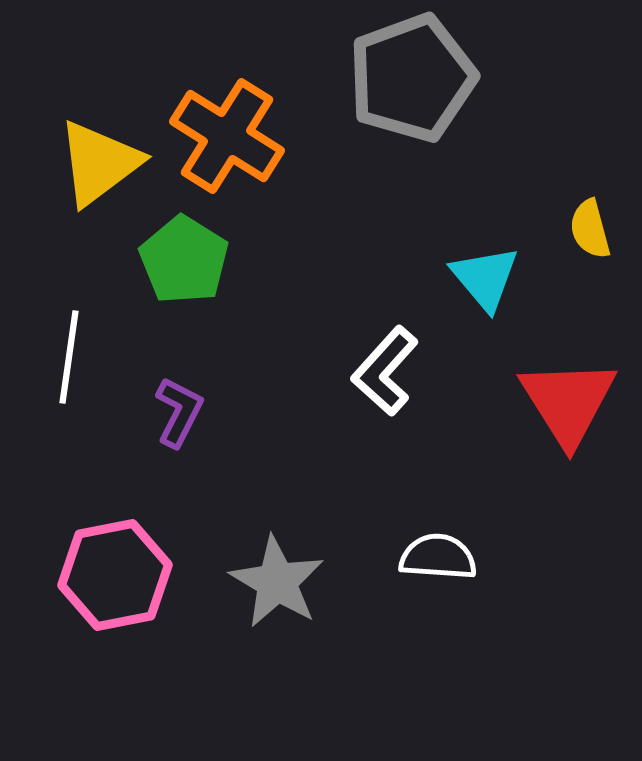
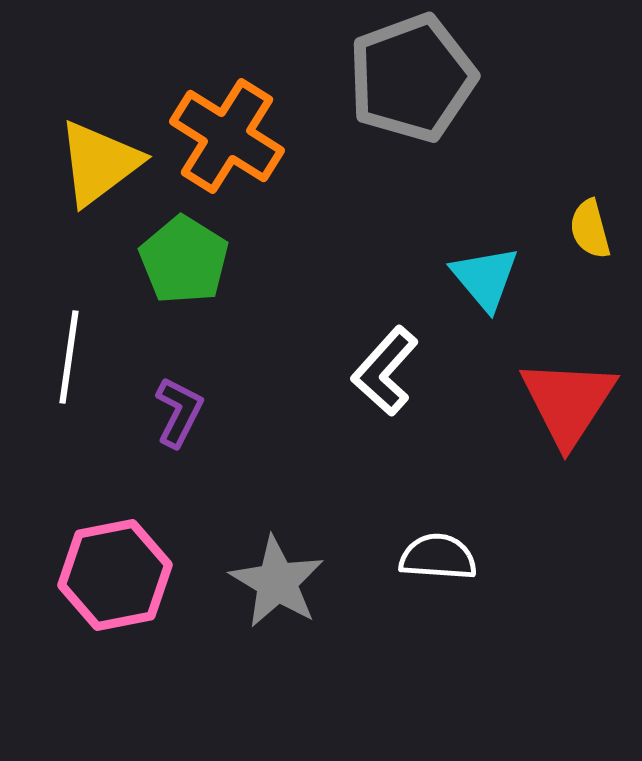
red triangle: rotated 5 degrees clockwise
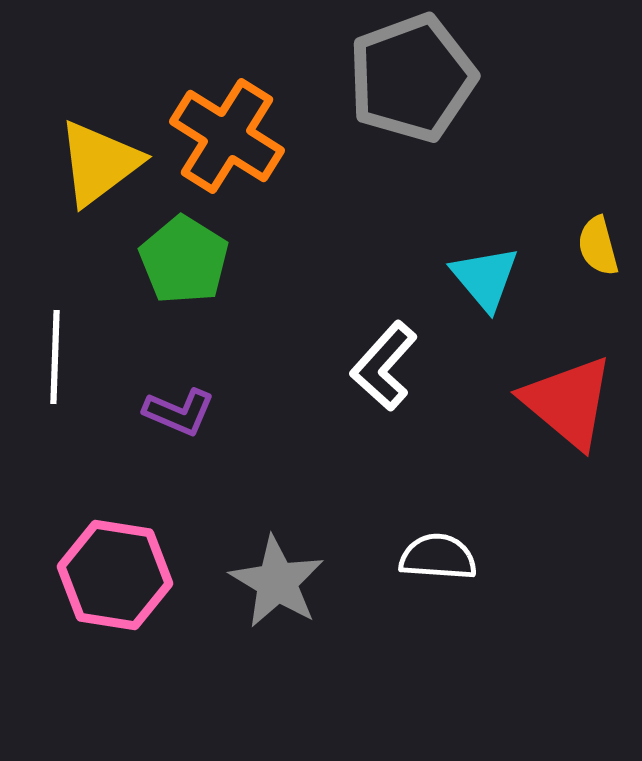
yellow semicircle: moved 8 px right, 17 px down
white line: moved 14 px left; rotated 6 degrees counterclockwise
white L-shape: moved 1 px left, 5 px up
red triangle: rotated 23 degrees counterclockwise
purple L-shape: rotated 86 degrees clockwise
pink hexagon: rotated 20 degrees clockwise
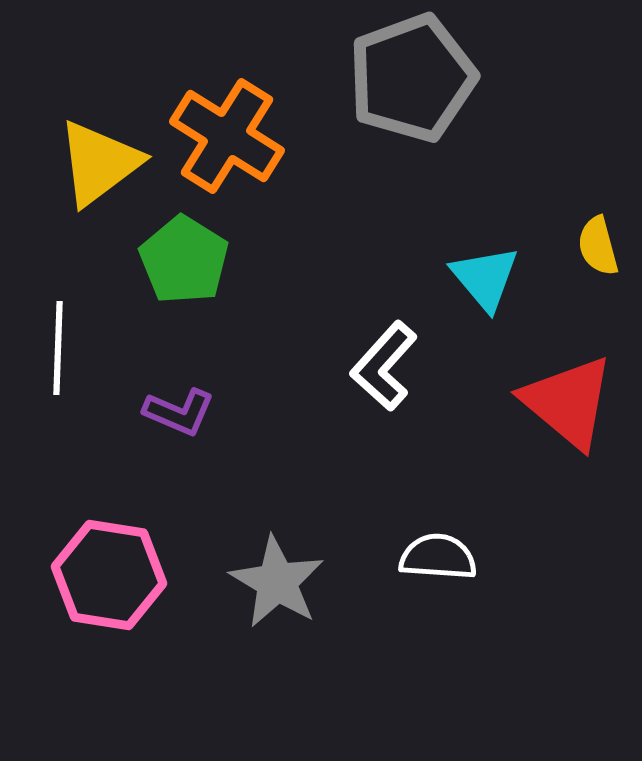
white line: moved 3 px right, 9 px up
pink hexagon: moved 6 px left
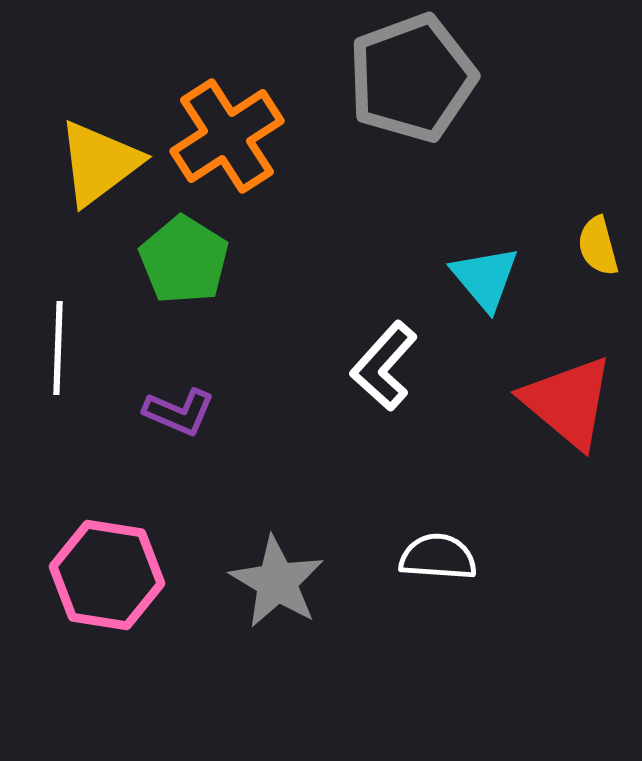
orange cross: rotated 25 degrees clockwise
pink hexagon: moved 2 px left
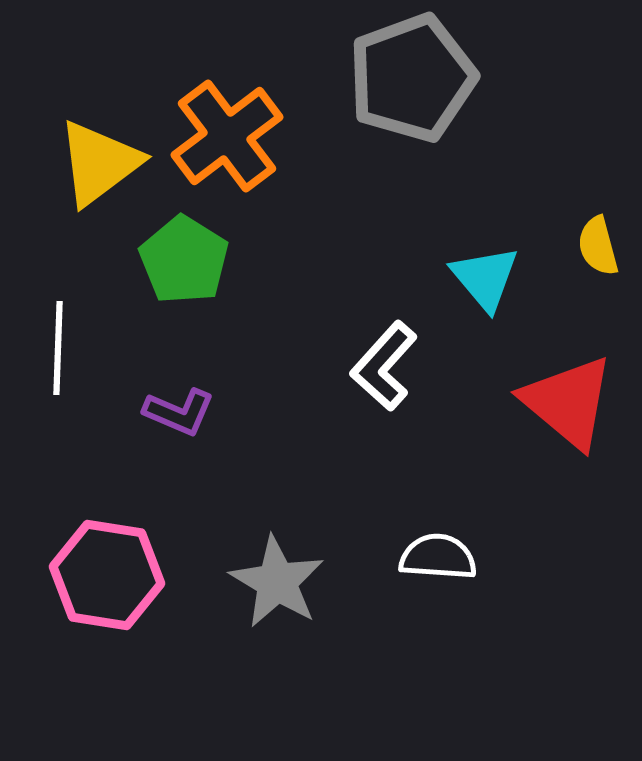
orange cross: rotated 4 degrees counterclockwise
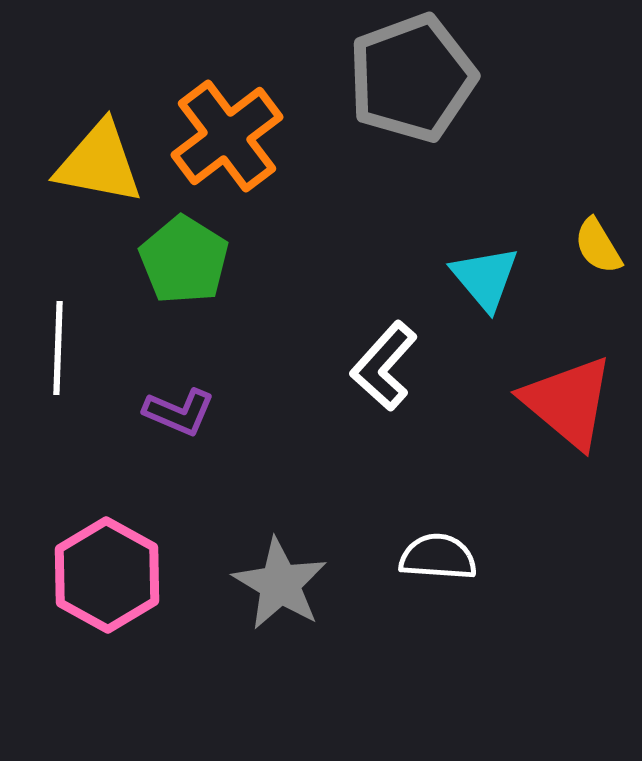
yellow triangle: rotated 48 degrees clockwise
yellow semicircle: rotated 16 degrees counterclockwise
pink hexagon: rotated 20 degrees clockwise
gray star: moved 3 px right, 2 px down
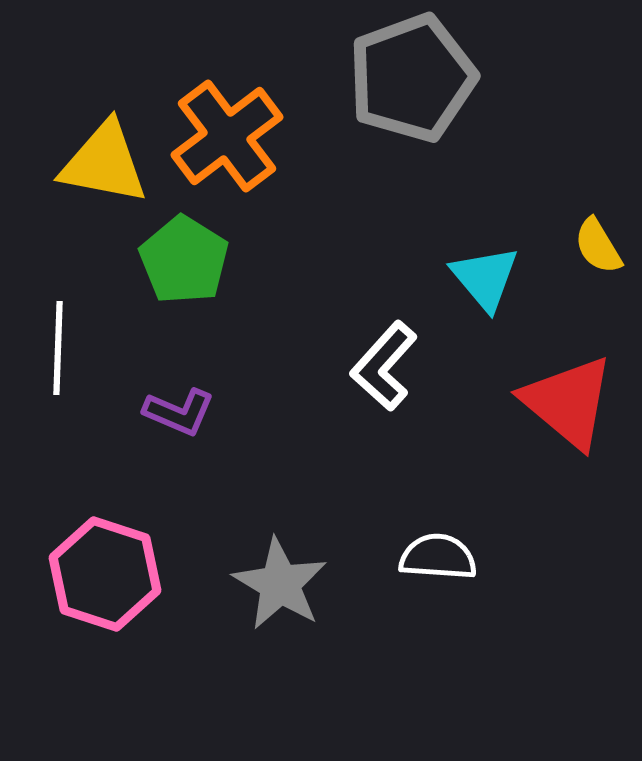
yellow triangle: moved 5 px right
pink hexagon: moved 2 px left, 1 px up; rotated 11 degrees counterclockwise
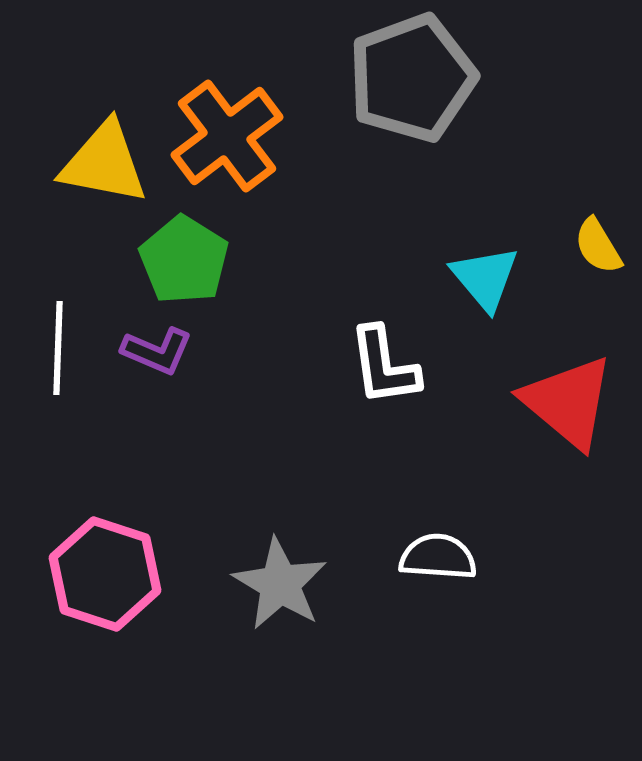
white L-shape: rotated 50 degrees counterclockwise
purple L-shape: moved 22 px left, 61 px up
